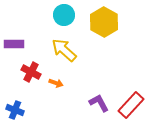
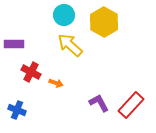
yellow arrow: moved 6 px right, 5 px up
blue cross: moved 2 px right
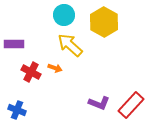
orange arrow: moved 1 px left, 15 px up
purple L-shape: rotated 140 degrees clockwise
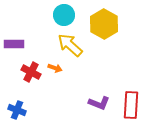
yellow hexagon: moved 2 px down
red rectangle: rotated 40 degrees counterclockwise
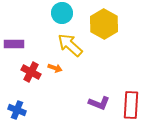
cyan circle: moved 2 px left, 2 px up
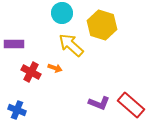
yellow hexagon: moved 2 px left, 1 px down; rotated 12 degrees counterclockwise
yellow arrow: moved 1 px right
red rectangle: rotated 52 degrees counterclockwise
